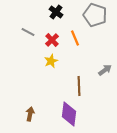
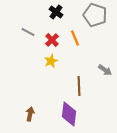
gray arrow: rotated 72 degrees clockwise
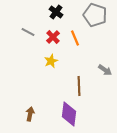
red cross: moved 1 px right, 3 px up
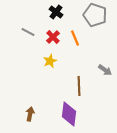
yellow star: moved 1 px left
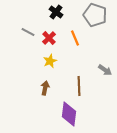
red cross: moved 4 px left, 1 px down
brown arrow: moved 15 px right, 26 px up
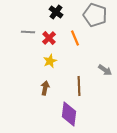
gray line: rotated 24 degrees counterclockwise
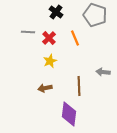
gray arrow: moved 2 px left, 2 px down; rotated 152 degrees clockwise
brown arrow: rotated 112 degrees counterclockwise
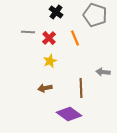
brown line: moved 2 px right, 2 px down
purple diamond: rotated 60 degrees counterclockwise
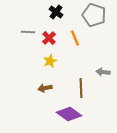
gray pentagon: moved 1 px left
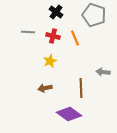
red cross: moved 4 px right, 2 px up; rotated 32 degrees counterclockwise
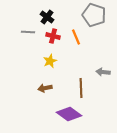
black cross: moved 9 px left, 5 px down
orange line: moved 1 px right, 1 px up
